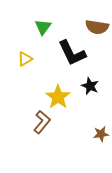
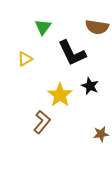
yellow star: moved 2 px right, 2 px up
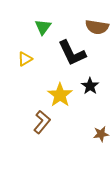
black star: rotated 12 degrees clockwise
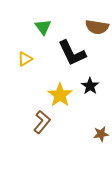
green triangle: rotated 12 degrees counterclockwise
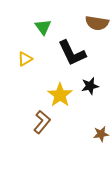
brown semicircle: moved 4 px up
black star: rotated 24 degrees clockwise
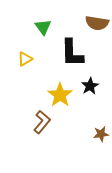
black L-shape: rotated 24 degrees clockwise
black star: rotated 18 degrees counterclockwise
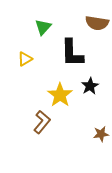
green triangle: rotated 18 degrees clockwise
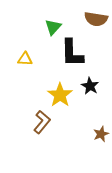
brown semicircle: moved 1 px left, 4 px up
green triangle: moved 10 px right
yellow triangle: rotated 35 degrees clockwise
black star: rotated 12 degrees counterclockwise
brown star: rotated 14 degrees counterclockwise
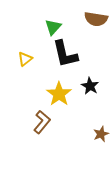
black L-shape: moved 7 px left, 1 px down; rotated 12 degrees counterclockwise
yellow triangle: rotated 42 degrees counterclockwise
yellow star: moved 1 px left, 1 px up
